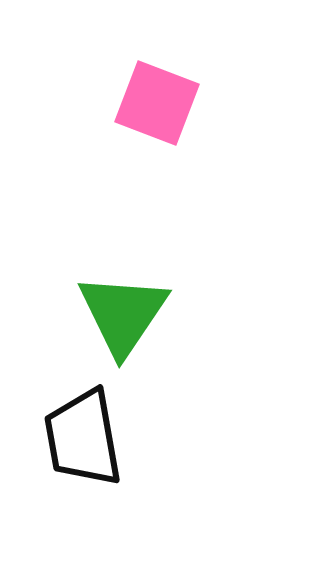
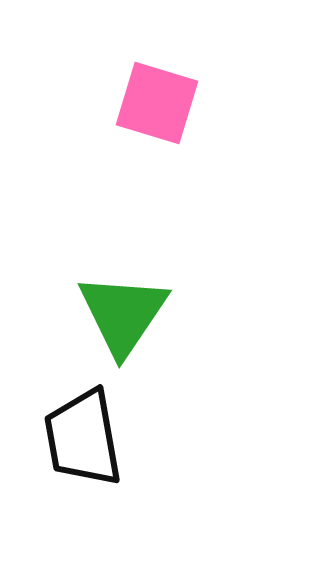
pink square: rotated 4 degrees counterclockwise
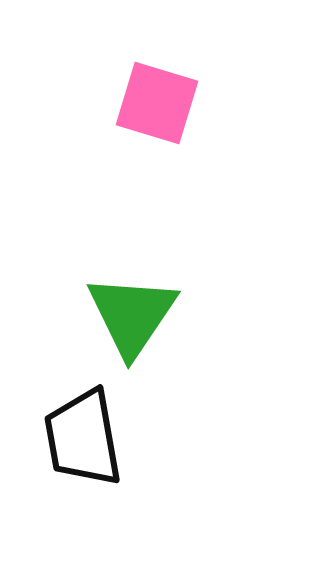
green triangle: moved 9 px right, 1 px down
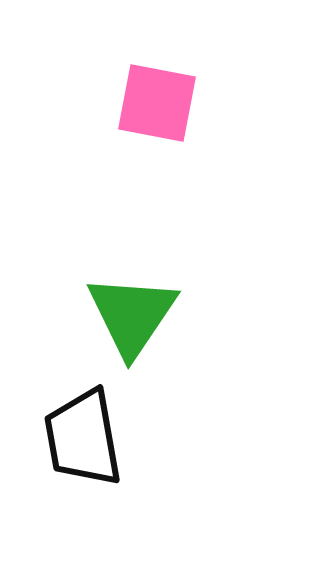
pink square: rotated 6 degrees counterclockwise
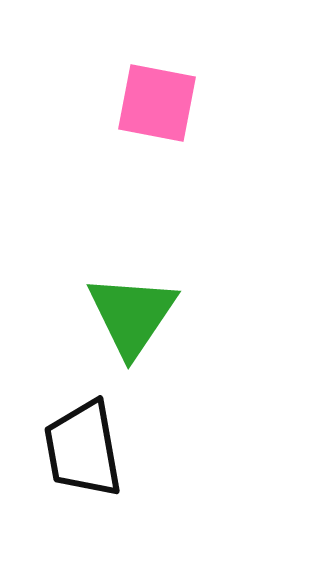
black trapezoid: moved 11 px down
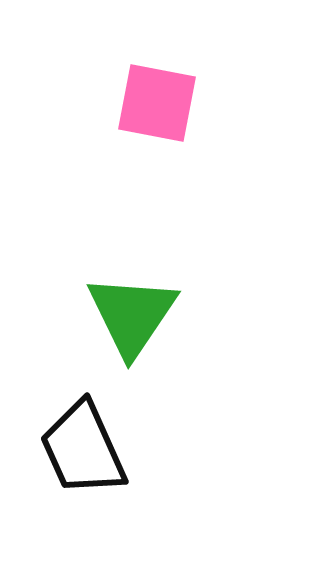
black trapezoid: rotated 14 degrees counterclockwise
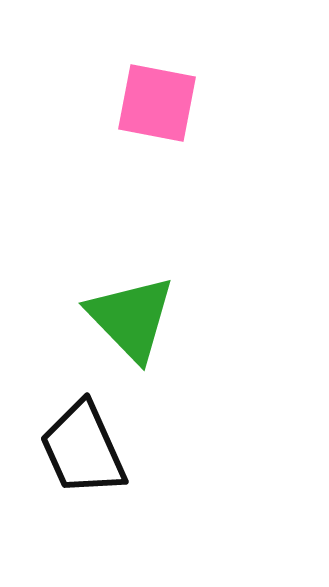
green triangle: moved 1 px left, 3 px down; rotated 18 degrees counterclockwise
